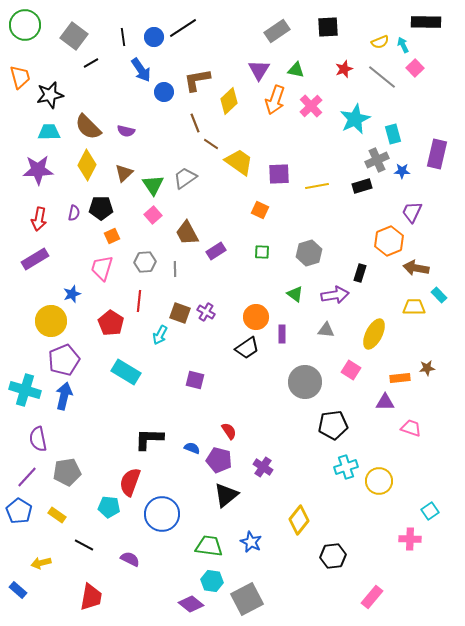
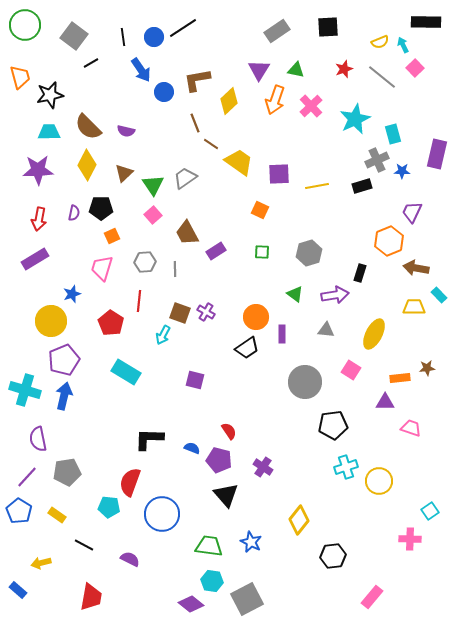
cyan arrow at (160, 335): moved 3 px right
black triangle at (226, 495): rotated 32 degrees counterclockwise
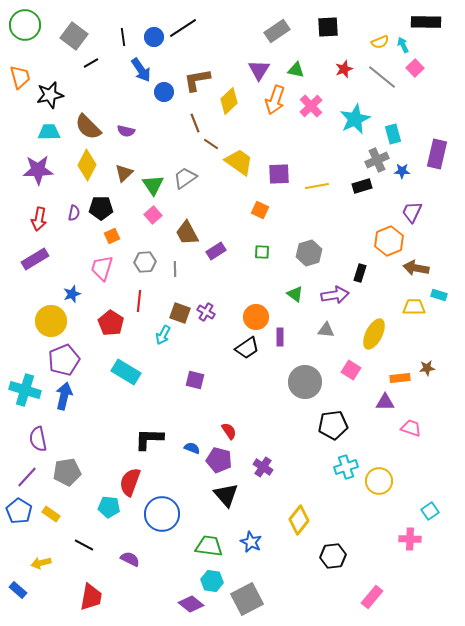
cyan rectangle at (439, 295): rotated 28 degrees counterclockwise
purple rectangle at (282, 334): moved 2 px left, 3 px down
yellow rectangle at (57, 515): moved 6 px left, 1 px up
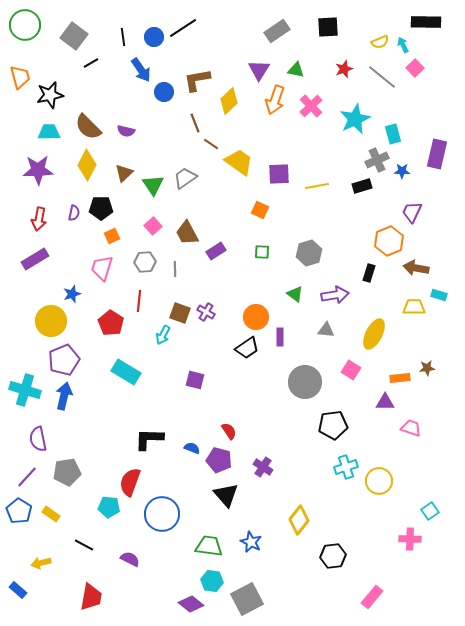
pink square at (153, 215): moved 11 px down
black rectangle at (360, 273): moved 9 px right
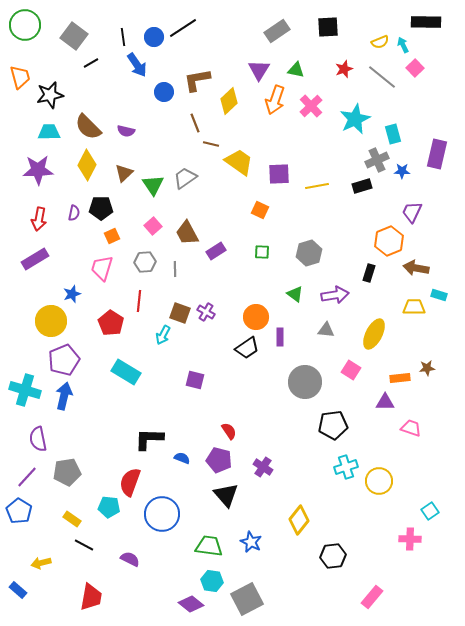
blue arrow at (141, 70): moved 4 px left, 5 px up
brown line at (211, 144): rotated 21 degrees counterclockwise
blue semicircle at (192, 448): moved 10 px left, 10 px down
yellow rectangle at (51, 514): moved 21 px right, 5 px down
